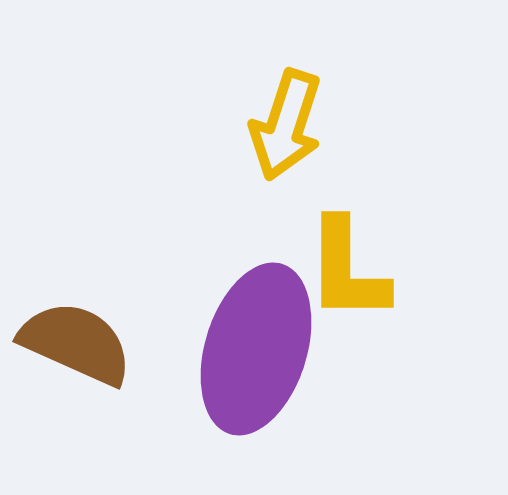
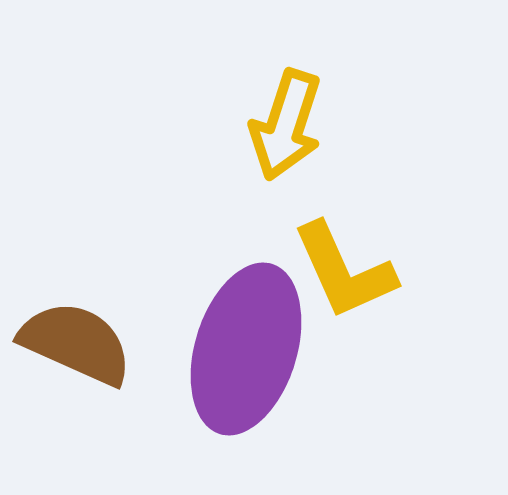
yellow L-shape: moved 3 px left, 1 px down; rotated 24 degrees counterclockwise
purple ellipse: moved 10 px left
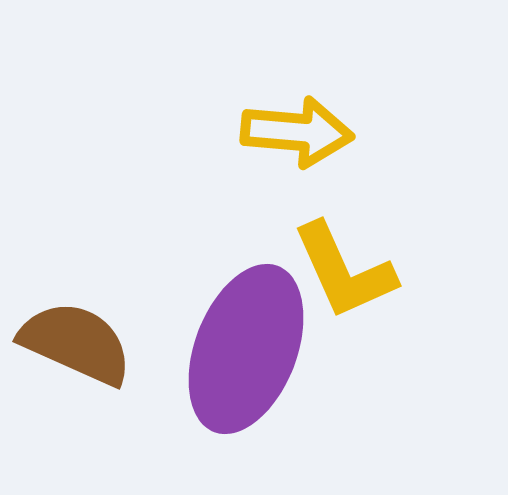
yellow arrow: moved 11 px right, 7 px down; rotated 103 degrees counterclockwise
purple ellipse: rotated 4 degrees clockwise
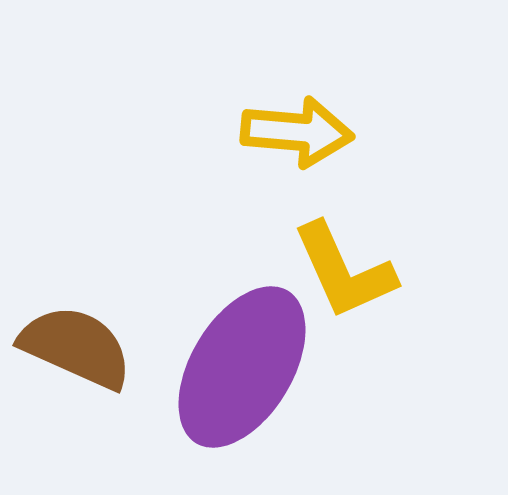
brown semicircle: moved 4 px down
purple ellipse: moved 4 px left, 18 px down; rotated 10 degrees clockwise
